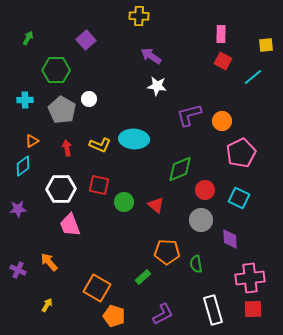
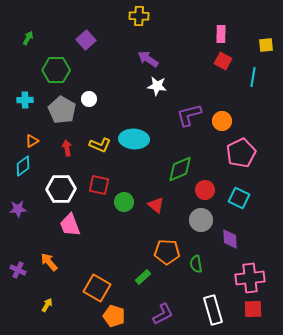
purple arrow at (151, 56): moved 3 px left, 3 px down
cyan line at (253, 77): rotated 42 degrees counterclockwise
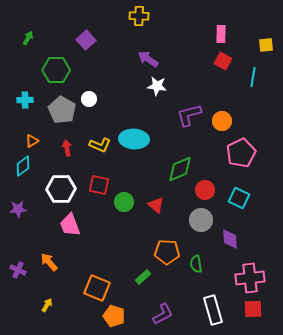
orange square at (97, 288): rotated 8 degrees counterclockwise
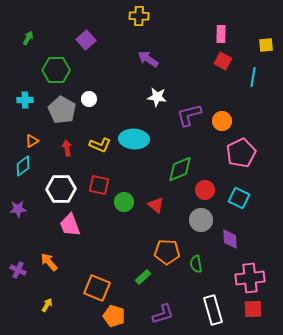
white star at (157, 86): moved 11 px down
purple L-shape at (163, 314): rotated 10 degrees clockwise
